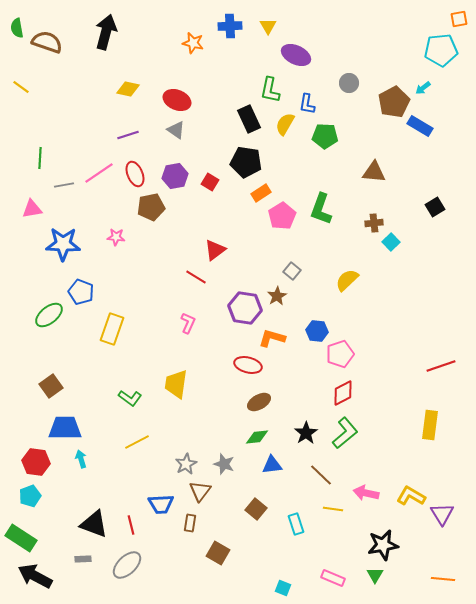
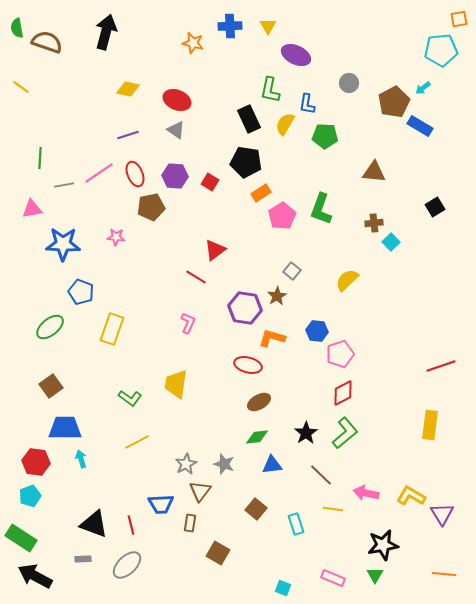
purple hexagon at (175, 176): rotated 15 degrees clockwise
green ellipse at (49, 315): moved 1 px right, 12 px down
orange line at (443, 579): moved 1 px right, 5 px up
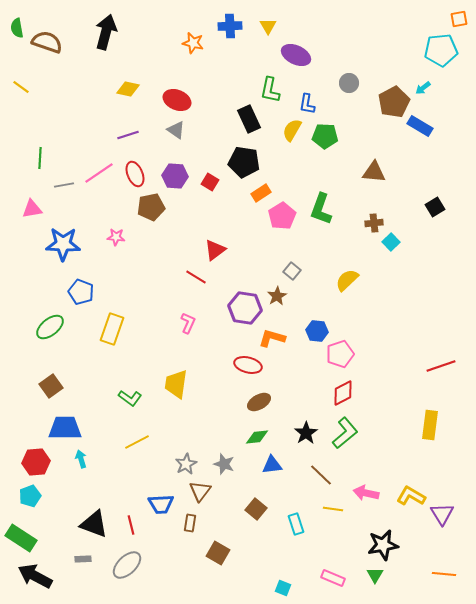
yellow semicircle at (285, 124): moved 7 px right, 6 px down
black pentagon at (246, 162): moved 2 px left
red hexagon at (36, 462): rotated 12 degrees counterclockwise
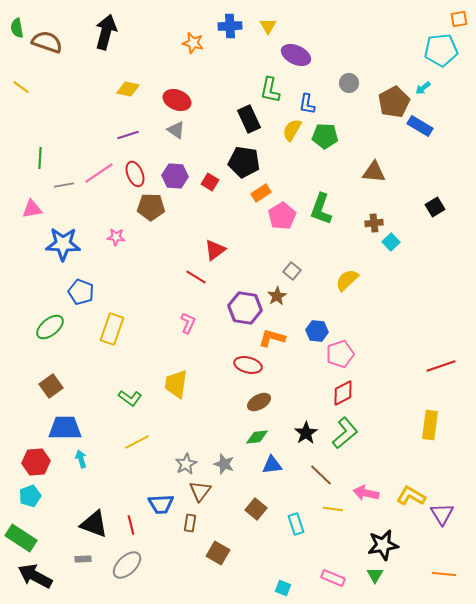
brown pentagon at (151, 207): rotated 12 degrees clockwise
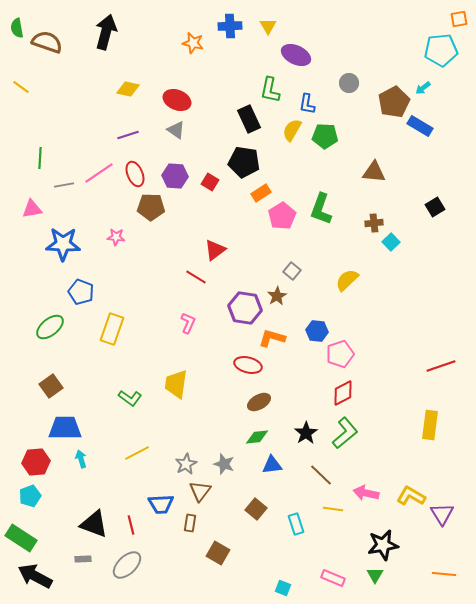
yellow line at (137, 442): moved 11 px down
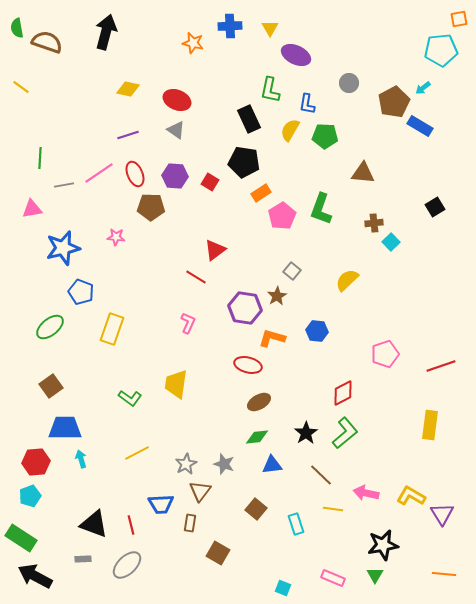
yellow triangle at (268, 26): moved 2 px right, 2 px down
yellow semicircle at (292, 130): moved 2 px left
brown triangle at (374, 172): moved 11 px left, 1 px down
blue star at (63, 244): moved 4 px down; rotated 16 degrees counterclockwise
pink pentagon at (340, 354): moved 45 px right
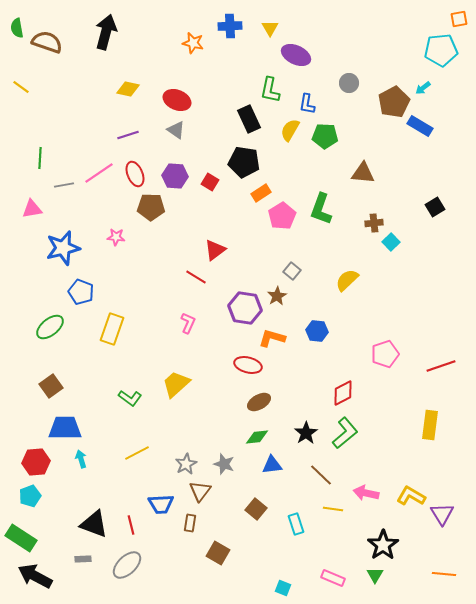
yellow trapezoid at (176, 384): rotated 40 degrees clockwise
black star at (383, 545): rotated 24 degrees counterclockwise
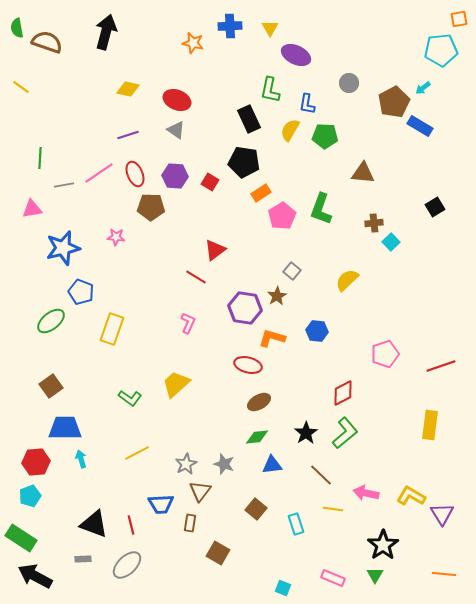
green ellipse at (50, 327): moved 1 px right, 6 px up
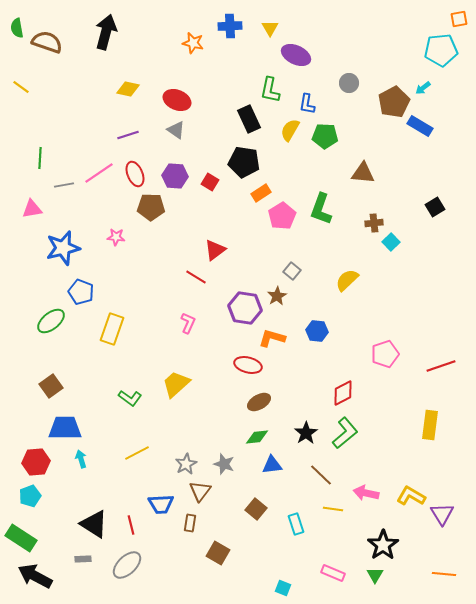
black triangle at (94, 524): rotated 12 degrees clockwise
pink rectangle at (333, 578): moved 5 px up
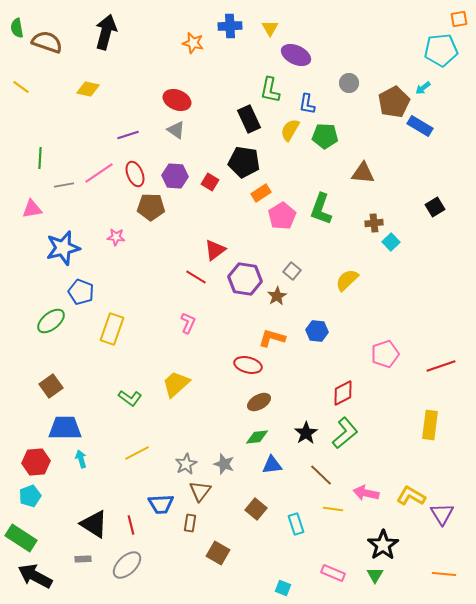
yellow diamond at (128, 89): moved 40 px left
purple hexagon at (245, 308): moved 29 px up
